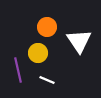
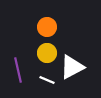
white triangle: moved 7 px left, 26 px down; rotated 36 degrees clockwise
yellow circle: moved 9 px right
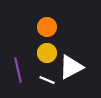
white triangle: moved 1 px left
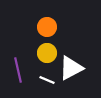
white triangle: moved 1 px down
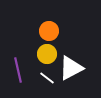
orange circle: moved 2 px right, 4 px down
yellow circle: moved 1 px down
white line: moved 2 px up; rotated 14 degrees clockwise
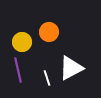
orange circle: moved 1 px down
yellow circle: moved 25 px left, 12 px up
white line: rotated 35 degrees clockwise
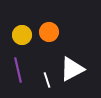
yellow circle: moved 7 px up
white triangle: moved 1 px right, 1 px down
white line: moved 2 px down
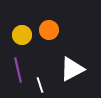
orange circle: moved 2 px up
white line: moved 7 px left, 5 px down
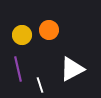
purple line: moved 1 px up
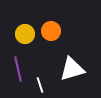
orange circle: moved 2 px right, 1 px down
yellow circle: moved 3 px right, 1 px up
white triangle: rotated 12 degrees clockwise
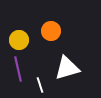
yellow circle: moved 6 px left, 6 px down
white triangle: moved 5 px left, 1 px up
